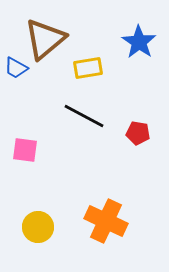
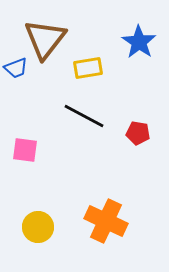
brown triangle: rotated 12 degrees counterclockwise
blue trapezoid: rotated 50 degrees counterclockwise
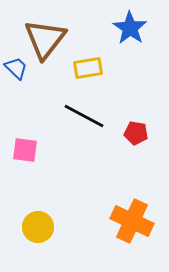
blue star: moved 9 px left, 14 px up
blue trapezoid: rotated 115 degrees counterclockwise
red pentagon: moved 2 px left
orange cross: moved 26 px right
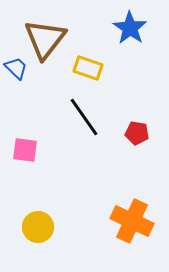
yellow rectangle: rotated 28 degrees clockwise
black line: moved 1 px down; rotated 27 degrees clockwise
red pentagon: moved 1 px right
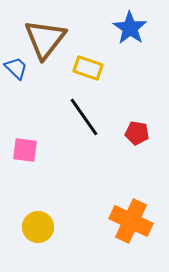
orange cross: moved 1 px left
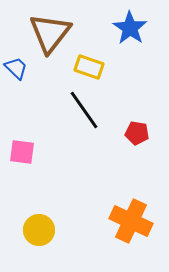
brown triangle: moved 5 px right, 6 px up
yellow rectangle: moved 1 px right, 1 px up
black line: moved 7 px up
pink square: moved 3 px left, 2 px down
yellow circle: moved 1 px right, 3 px down
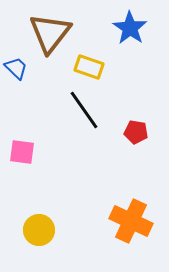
red pentagon: moved 1 px left, 1 px up
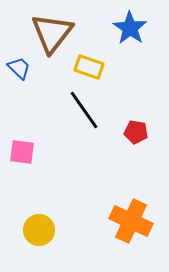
brown triangle: moved 2 px right
blue trapezoid: moved 3 px right
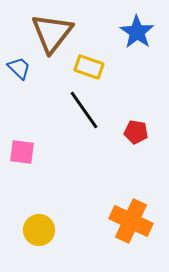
blue star: moved 7 px right, 4 px down
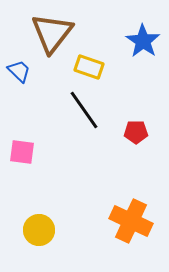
blue star: moved 6 px right, 9 px down
blue trapezoid: moved 3 px down
red pentagon: rotated 10 degrees counterclockwise
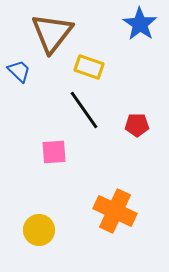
blue star: moved 3 px left, 17 px up
red pentagon: moved 1 px right, 7 px up
pink square: moved 32 px right; rotated 12 degrees counterclockwise
orange cross: moved 16 px left, 10 px up
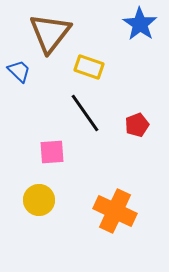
brown triangle: moved 2 px left
black line: moved 1 px right, 3 px down
red pentagon: rotated 20 degrees counterclockwise
pink square: moved 2 px left
yellow circle: moved 30 px up
